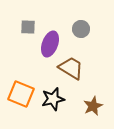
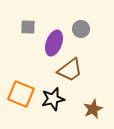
purple ellipse: moved 4 px right, 1 px up
brown trapezoid: moved 1 px left, 2 px down; rotated 112 degrees clockwise
brown star: moved 3 px down
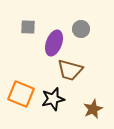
brown trapezoid: rotated 52 degrees clockwise
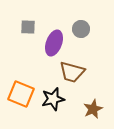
brown trapezoid: moved 2 px right, 2 px down
